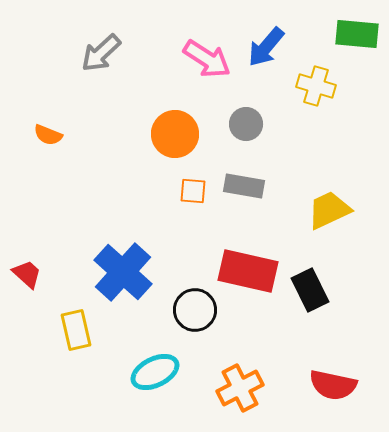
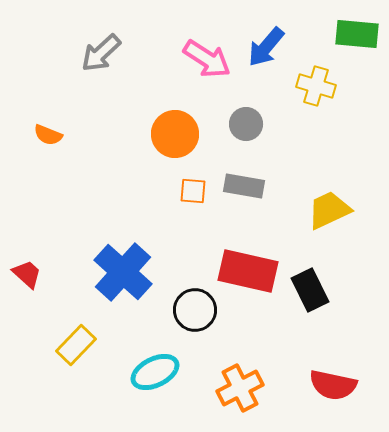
yellow rectangle: moved 15 px down; rotated 57 degrees clockwise
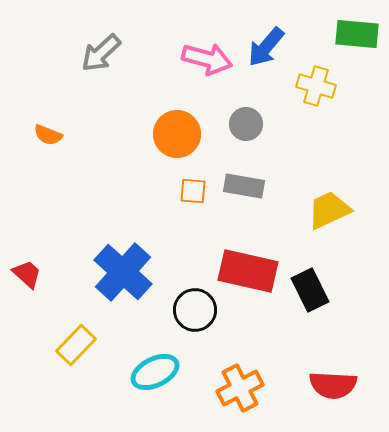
pink arrow: rotated 18 degrees counterclockwise
orange circle: moved 2 px right
red semicircle: rotated 9 degrees counterclockwise
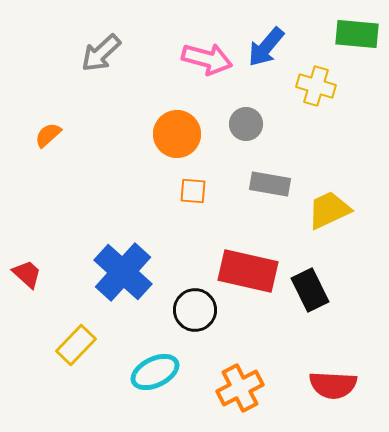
orange semicircle: rotated 116 degrees clockwise
gray rectangle: moved 26 px right, 2 px up
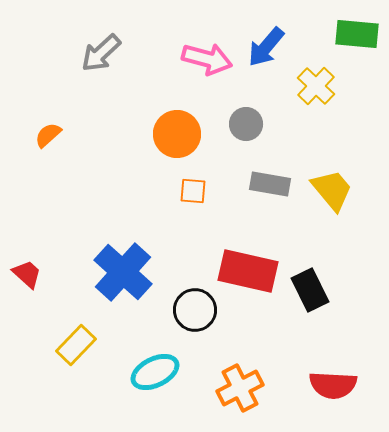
yellow cross: rotated 27 degrees clockwise
yellow trapezoid: moved 3 px right, 20 px up; rotated 75 degrees clockwise
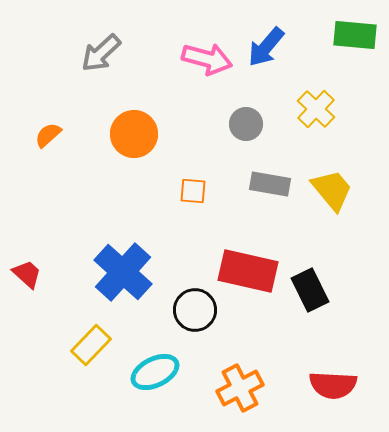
green rectangle: moved 2 px left, 1 px down
yellow cross: moved 23 px down
orange circle: moved 43 px left
yellow rectangle: moved 15 px right
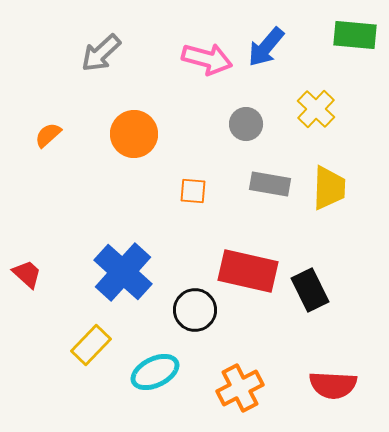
yellow trapezoid: moved 3 px left, 2 px up; rotated 42 degrees clockwise
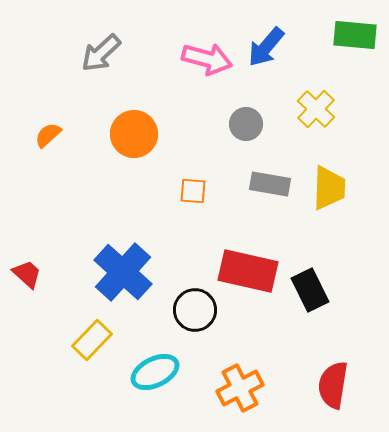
yellow rectangle: moved 1 px right, 5 px up
red semicircle: rotated 96 degrees clockwise
